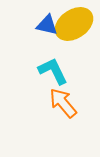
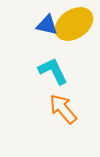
orange arrow: moved 6 px down
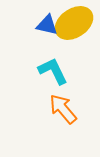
yellow ellipse: moved 1 px up
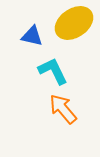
blue triangle: moved 15 px left, 11 px down
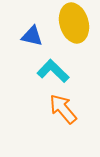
yellow ellipse: rotated 72 degrees counterclockwise
cyan L-shape: rotated 20 degrees counterclockwise
